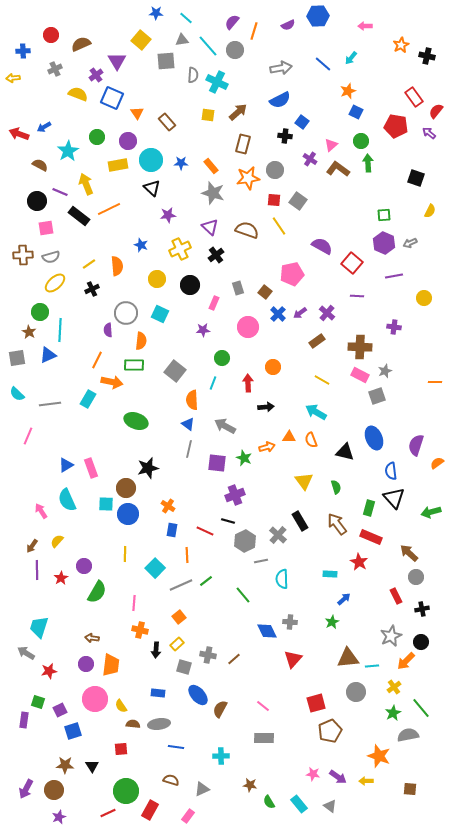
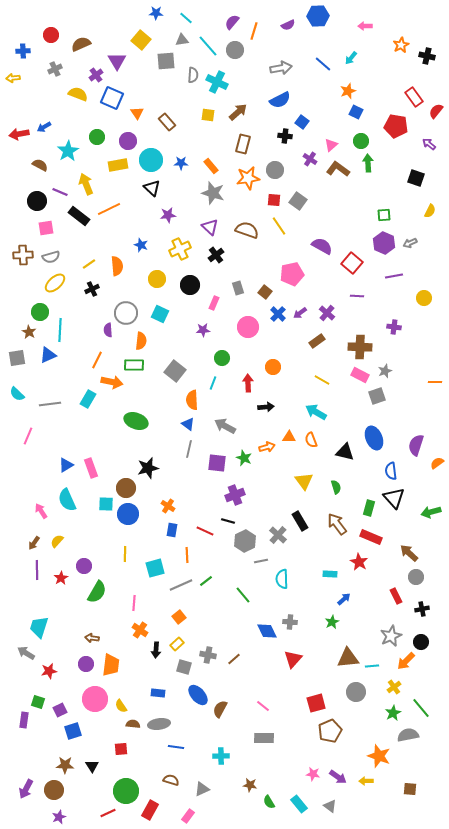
purple arrow at (429, 133): moved 11 px down
red arrow at (19, 134): rotated 30 degrees counterclockwise
brown arrow at (32, 546): moved 2 px right, 3 px up
cyan square at (155, 568): rotated 30 degrees clockwise
orange cross at (140, 630): rotated 21 degrees clockwise
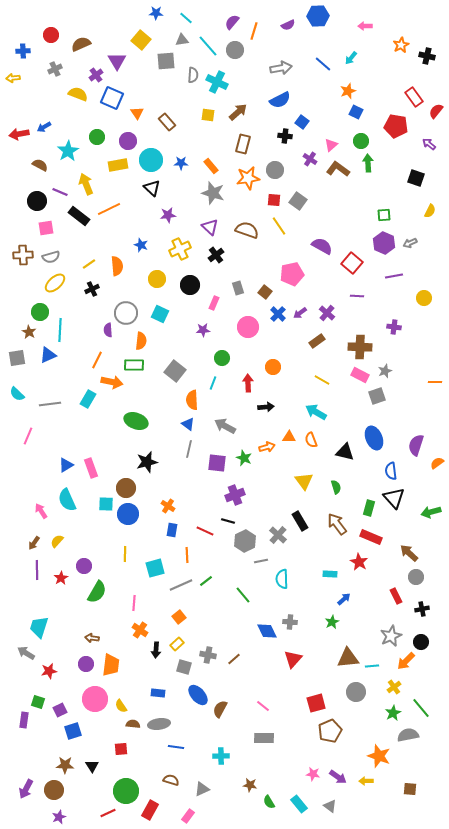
black star at (148, 468): moved 1 px left, 6 px up
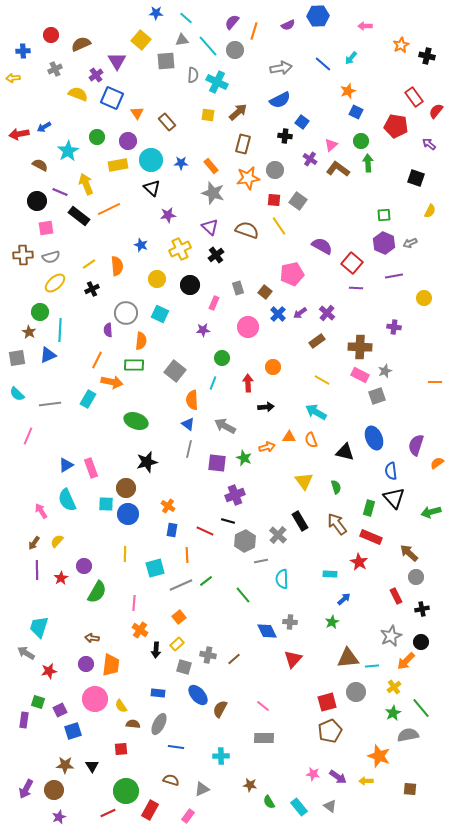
purple line at (357, 296): moved 1 px left, 8 px up
red square at (316, 703): moved 11 px right, 1 px up
gray ellipse at (159, 724): rotated 55 degrees counterclockwise
cyan rectangle at (299, 804): moved 3 px down
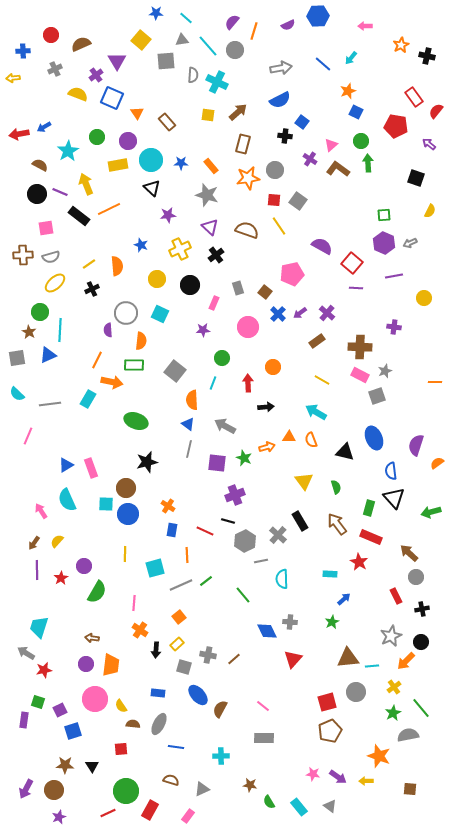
gray star at (213, 193): moved 6 px left, 2 px down
black circle at (37, 201): moved 7 px up
red star at (49, 671): moved 5 px left, 1 px up
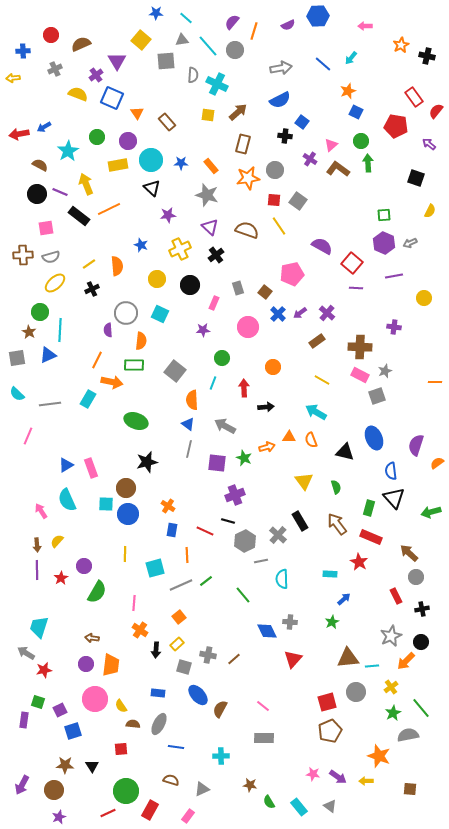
cyan cross at (217, 82): moved 2 px down
red arrow at (248, 383): moved 4 px left, 5 px down
brown arrow at (34, 543): moved 3 px right, 2 px down; rotated 40 degrees counterclockwise
yellow cross at (394, 687): moved 3 px left
purple arrow at (26, 789): moved 4 px left, 4 px up
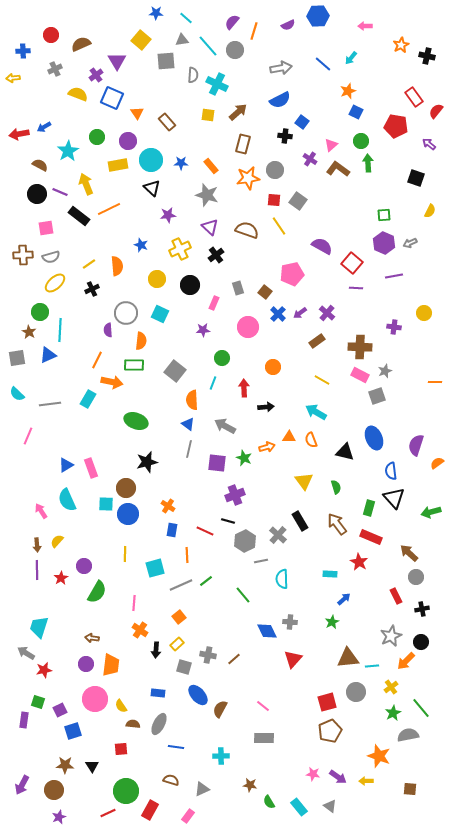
yellow circle at (424, 298): moved 15 px down
